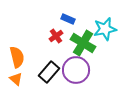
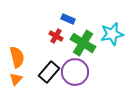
cyan star: moved 7 px right, 5 px down
red cross: rotated 24 degrees counterclockwise
purple circle: moved 1 px left, 2 px down
orange triangle: rotated 32 degrees clockwise
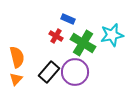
cyan star: moved 1 px down
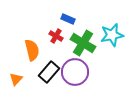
orange semicircle: moved 15 px right, 7 px up
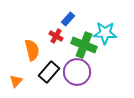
blue rectangle: rotated 72 degrees counterclockwise
cyan star: moved 7 px left, 2 px up; rotated 15 degrees clockwise
green cross: moved 1 px right, 2 px down; rotated 10 degrees counterclockwise
purple circle: moved 2 px right
orange triangle: moved 2 px down
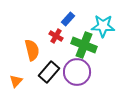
cyan star: moved 2 px left, 7 px up
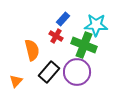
blue rectangle: moved 5 px left
cyan star: moved 7 px left, 1 px up
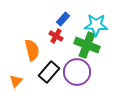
green cross: moved 3 px right
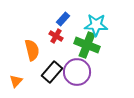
black rectangle: moved 3 px right
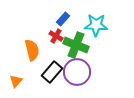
green cross: moved 11 px left
